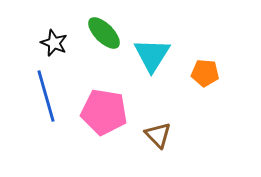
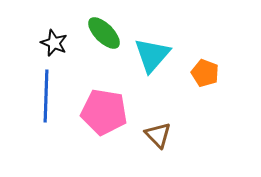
cyan triangle: rotated 9 degrees clockwise
orange pentagon: rotated 16 degrees clockwise
blue line: rotated 18 degrees clockwise
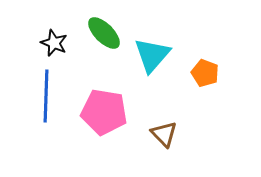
brown triangle: moved 6 px right, 1 px up
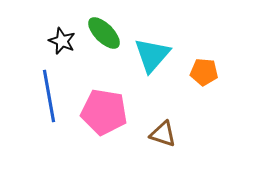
black star: moved 8 px right, 2 px up
orange pentagon: moved 1 px left, 1 px up; rotated 16 degrees counterclockwise
blue line: moved 3 px right; rotated 12 degrees counterclockwise
brown triangle: moved 1 px left; rotated 28 degrees counterclockwise
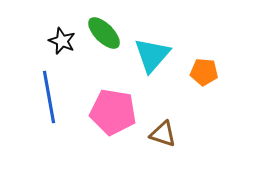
blue line: moved 1 px down
pink pentagon: moved 9 px right
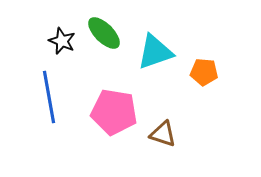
cyan triangle: moved 3 px right, 3 px up; rotated 30 degrees clockwise
pink pentagon: moved 1 px right
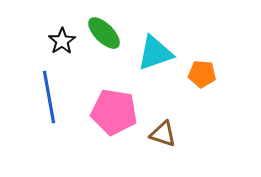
black star: rotated 16 degrees clockwise
cyan triangle: moved 1 px down
orange pentagon: moved 2 px left, 2 px down
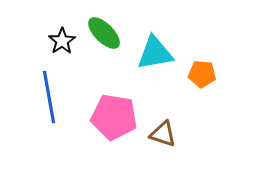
cyan triangle: rotated 9 degrees clockwise
pink pentagon: moved 5 px down
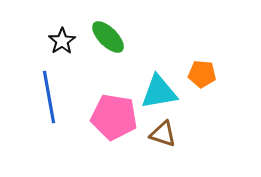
green ellipse: moved 4 px right, 4 px down
cyan triangle: moved 4 px right, 39 px down
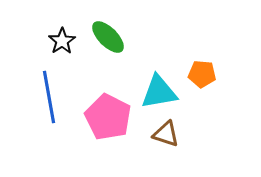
pink pentagon: moved 6 px left; rotated 18 degrees clockwise
brown triangle: moved 3 px right
